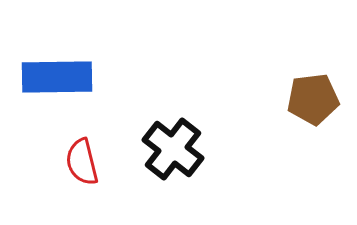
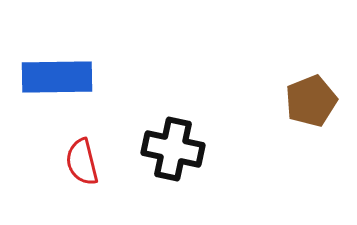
brown pentagon: moved 2 px left, 2 px down; rotated 15 degrees counterclockwise
black cross: rotated 26 degrees counterclockwise
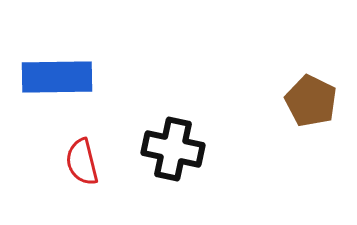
brown pentagon: rotated 24 degrees counterclockwise
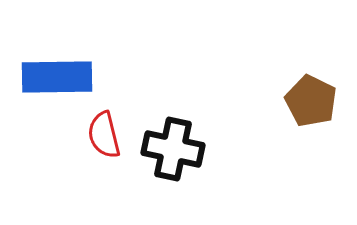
red semicircle: moved 22 px right, 27 px up
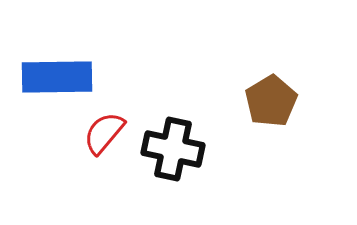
brown pentagon: moved 40 px left; rotated 15 degrees clockwise
red semicircle: moved 2 px up; rotated 54 degrees clockwise
